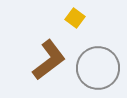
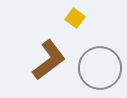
gray circle: moved 2 px right
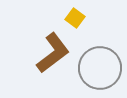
brown L-shape: moved 4 px right, 7 px up
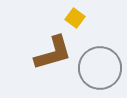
brown L-shape: rotated 21 degrees clockwise
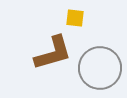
yellow square: rotated 30 degrees counterclockwise
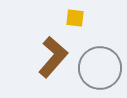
brown L-shape: moved 4 px down; rotated 33 degrees counterclockwise
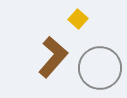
yellow square: moved 3 px right, 1 px down; rotated 36 degrees clockwise
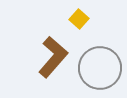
yellow square: moved 1 px right
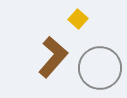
yellow square: moved 1 px left
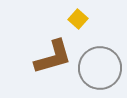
brown L-shape: rotated 33 degrees clockwise
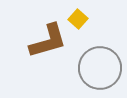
brown L-shape: moved 5 px left, 16 px up
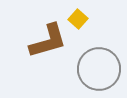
gray circle: moved 1 px left, 1 px down
